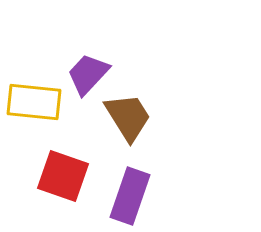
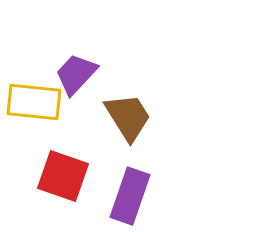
purple trapezoid: moved 12 px left
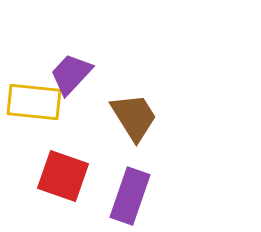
purple trapezoid: moved 5 px left
brown trapezoid: moved 6 px right
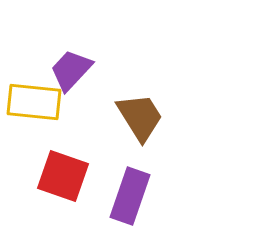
purple trapezoid: moved 4 px up
brown trapezoid: moved 6 px right
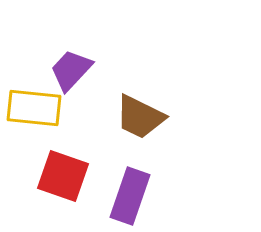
yellow rectangle: moved 6 px down
brown trapezoid: rotated 148 degrees clockwise
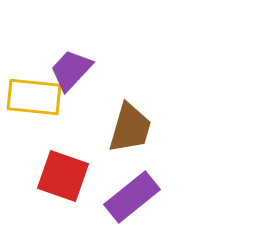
yellow rectangle: moved 11 px up
brown trapezoid: moved 10 px left, 11 px down; rotated 100 degrees counterclockwise
purple rectangle: moved 2 px right, 1 px down; rotated 32 degrees clockwise
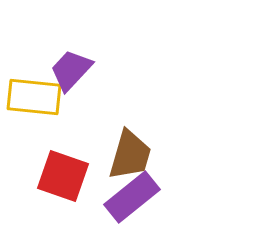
brown trapezoid: moved 27 px down
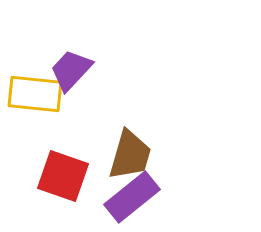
yellow rectangle: moved 1 px right, 3 px up
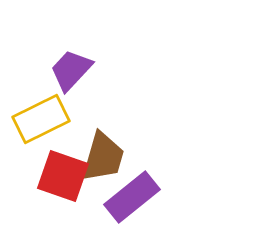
yellow rectangle: moved 6 px right, 25 px down; rotated 32 degrees counterclockwise
brown trapezoid: moved 27 px left, 2 px down
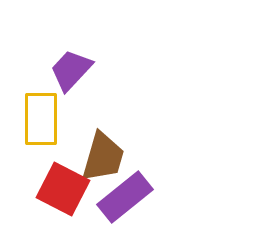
yellow rectangle: rotated 64 degrees counterclockwise
red square: moved 13 px down; rotated 8 degrees clockwise
purple rectangle: moved 7 px left
